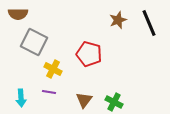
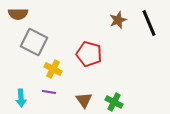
brown triangle: rotated 12 degrees counterclockwise
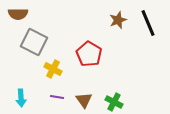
black line: moved 1 px left
red pentagon: rotated 15 degrees clockwise
purple line: moved 8 px right, 5 px down
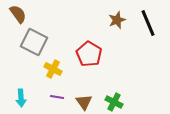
brown semicircle: rotated 126 degrees counterclockwise
brown star: moved 1 px left
brown triangle: moved 2 px down
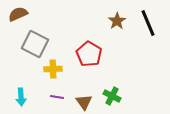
brown semicircle: rotated 78 degrees counterclockwise
brown star: moved 1 px down; rotated 12 degrees counterclockwise
gray square: moved 1 px right, 2 px down
yellow cross: rotated 30 degrees counterclockwise
cyan arrow: moved 1 px up
green cross: moved 2 px left, 6 px up
